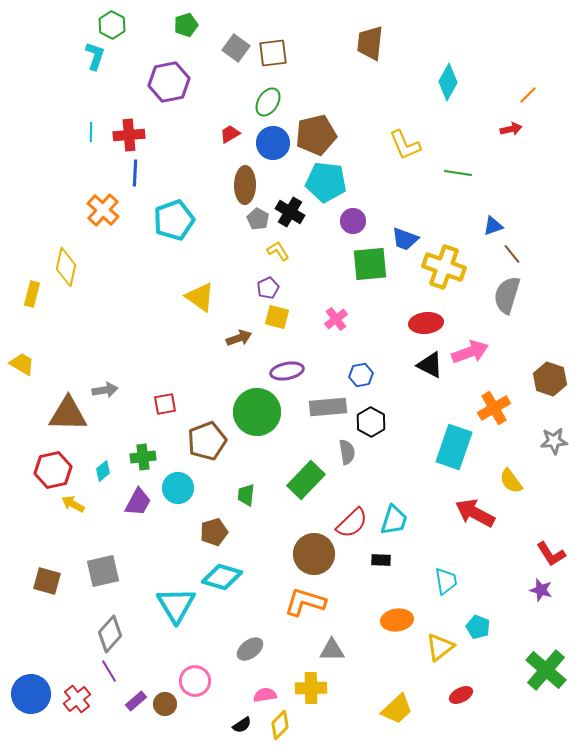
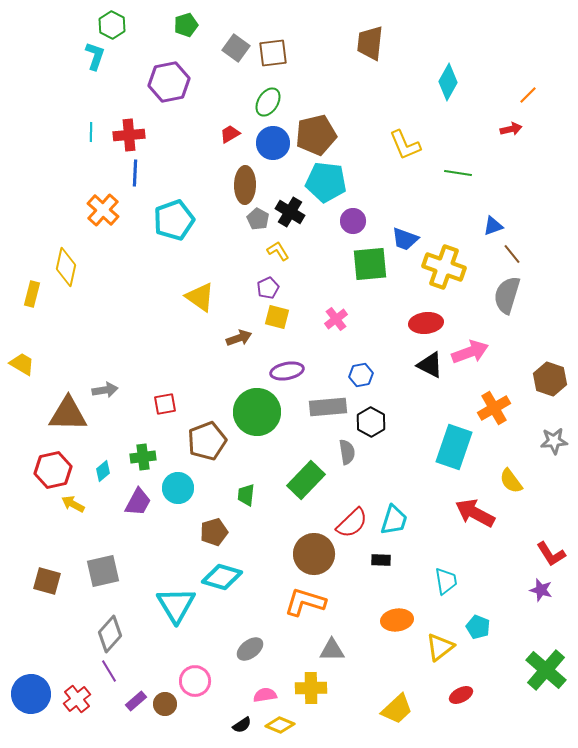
yellow diamond at (280, 725): rotated 68 degrees clockwise
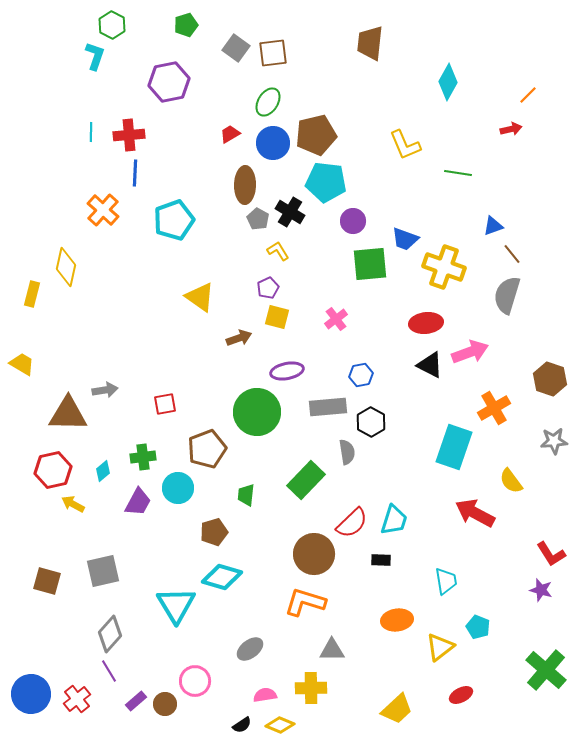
brown pentagon at (207, 441): moved 8 px down
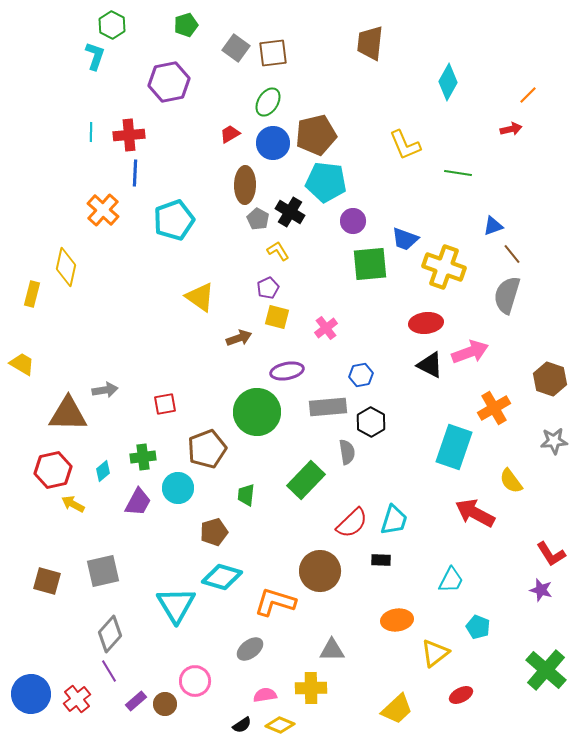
pink cross at (336, 319): moved 10 px left, 9 px down
brown circle at (314, 554): moved 6 px right, 17 px down
cyan trapezoid at (446, 581): moved 5 px right, 1 px up; rotated 36 degrees clockwise
orange L-shape at (305, 602): moved 30 px left
yellow triangle at (440, 647): moved 5 px left, 6 px down
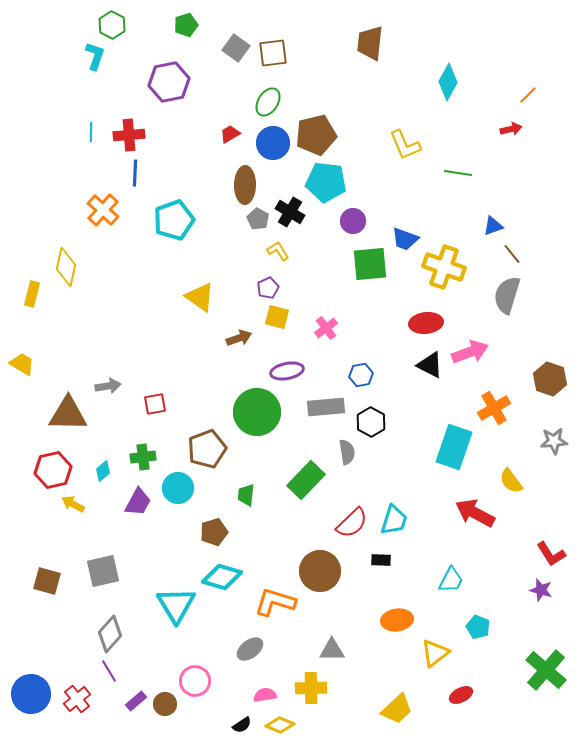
gray arrow at (105, 390): moved 3 px right, 4 px up
red square at (165, 404): moved 10 px left
gray rectangle at (328, 407): moved 2 px left
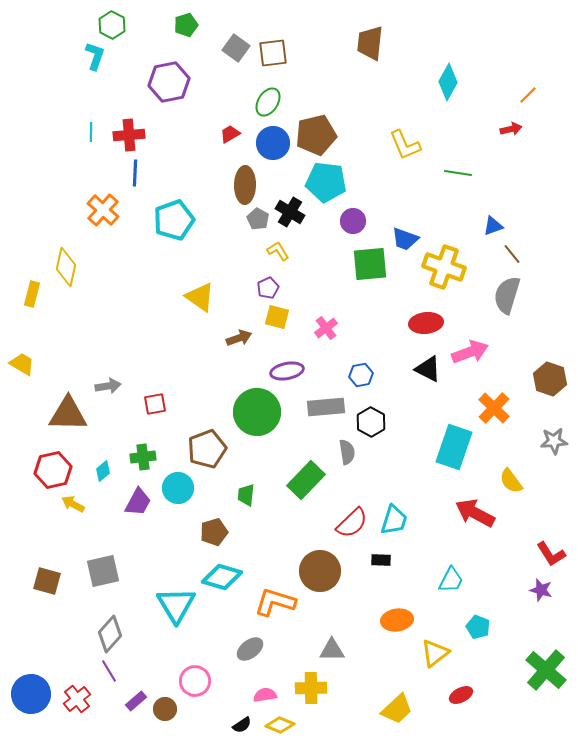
black triangle at (430, 365): moved 2 px left, 4 px down
orange cross at (494, 408): rotated 16 degrees counterclockwise
brown circle at (165, 704): moved 5 px down
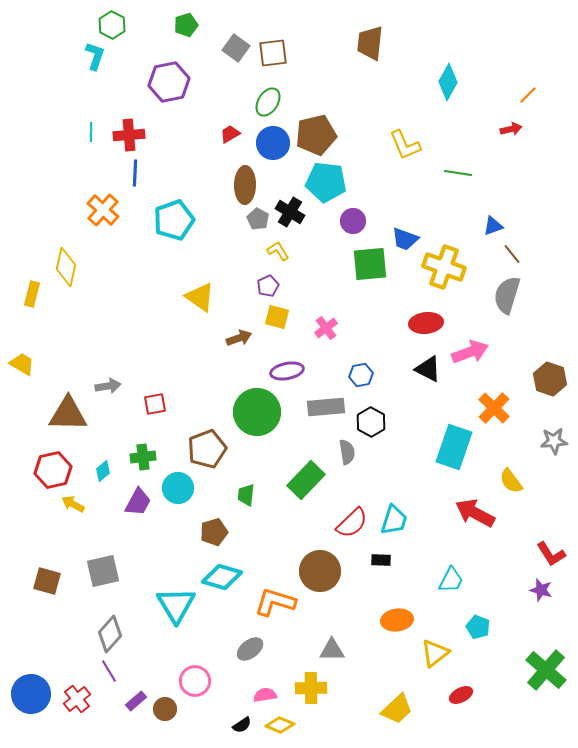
purple pentagon at (268, 288): moved 2 px up
